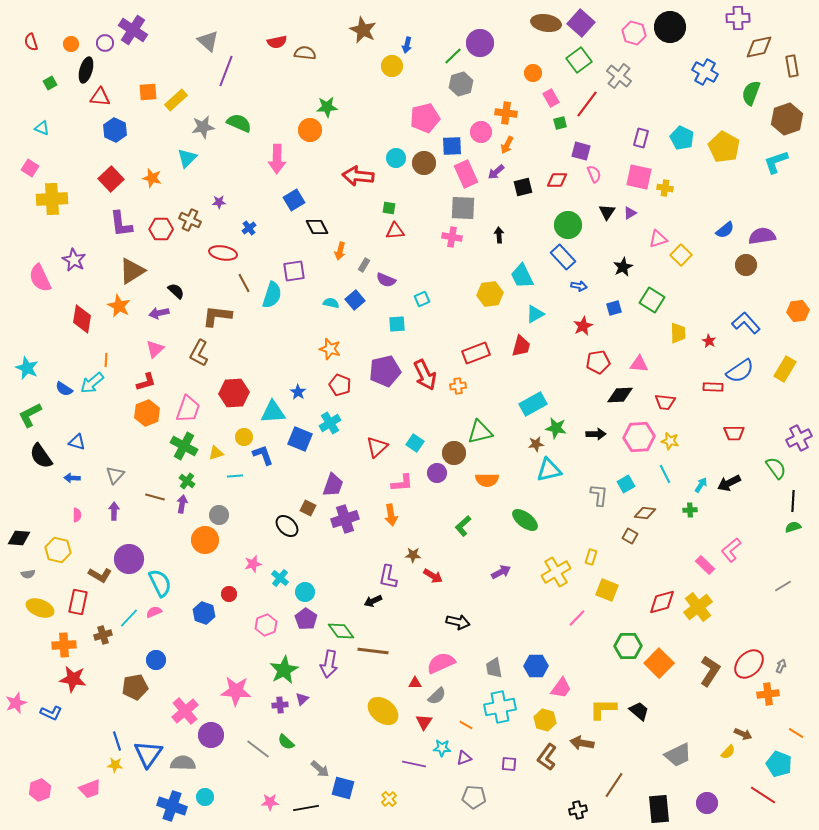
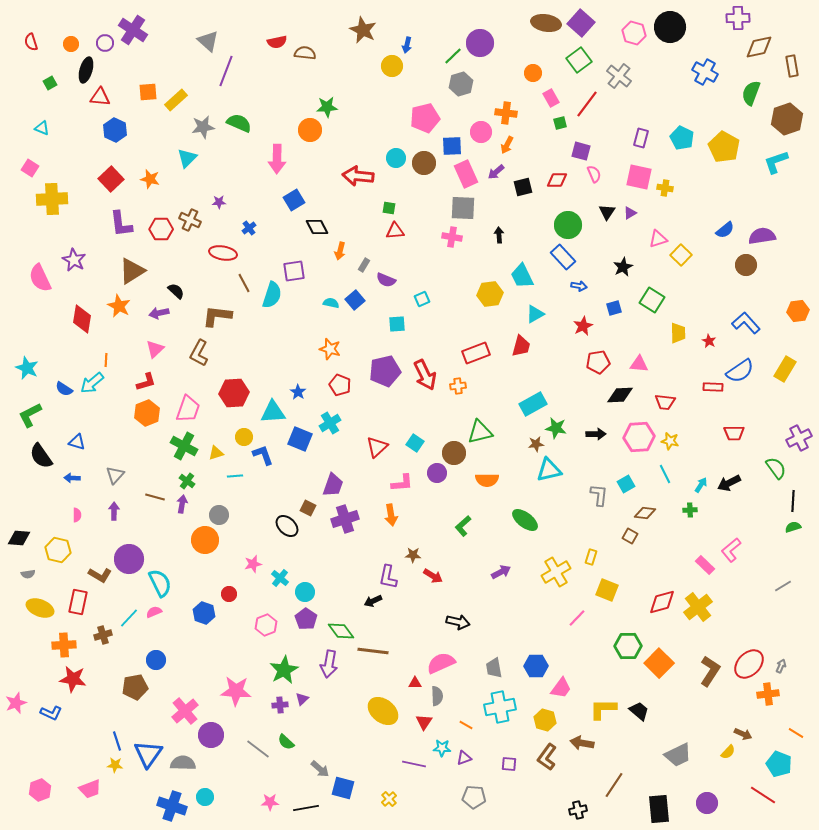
orange star at (152, 178): moved 2 px left, 1 px down
gray semicircle at (437, 696): rotated 48 degrees counterclockwise
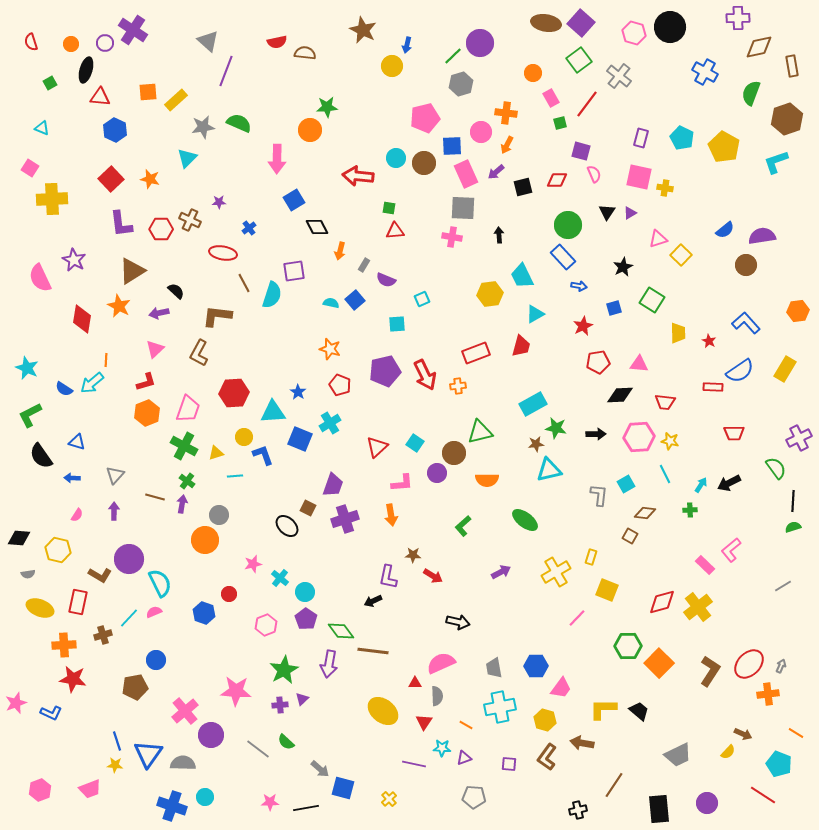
pink semicircle at (77, 515): rotated 32 degrees clockwise
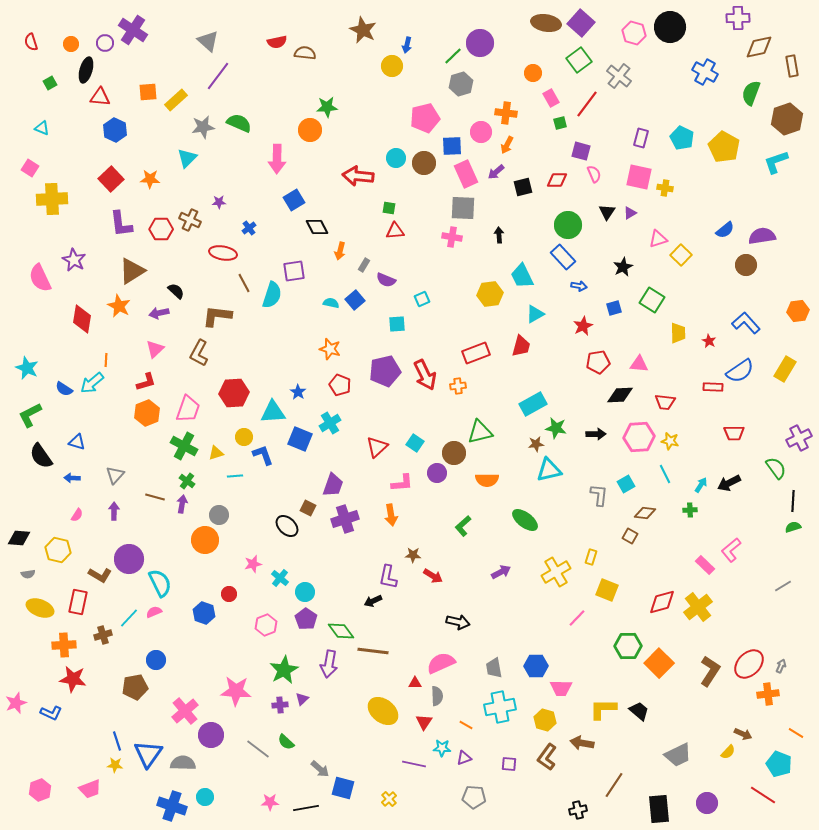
purple line at (226, 71): moved 8 px left, 5 px down; rotated 16 degrees clockwise
orange star at (150, 179): rotated 12 degrees counterclockwise
pink trapezoid at (561, 688): rotated 55 degrees clockwise
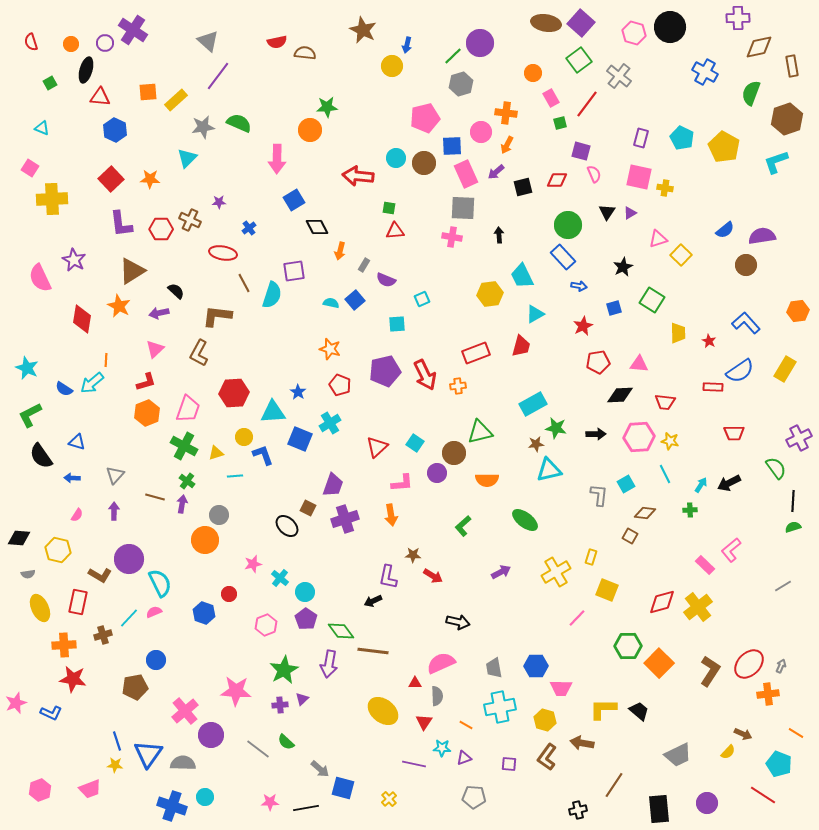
yellow ellipse at (40, 608): rotated 44 degrees clockwise
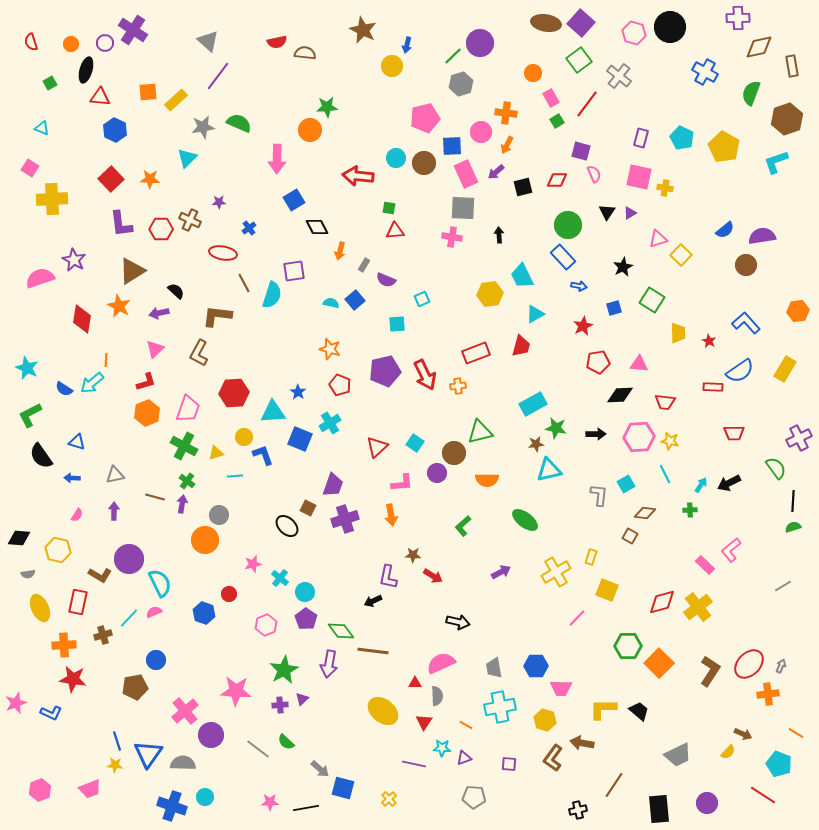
green square at (560, 123): moved 3 px left, 2 px up; rotated 16 degrees counterclockwise
pink semicircle at (40, 278): rotated 96 degrees clockwise
gray triangle at (115, 475): rotated 36 degrees clockwise
brown L-shape at (547, 757): moved 6 px right, 1 px down
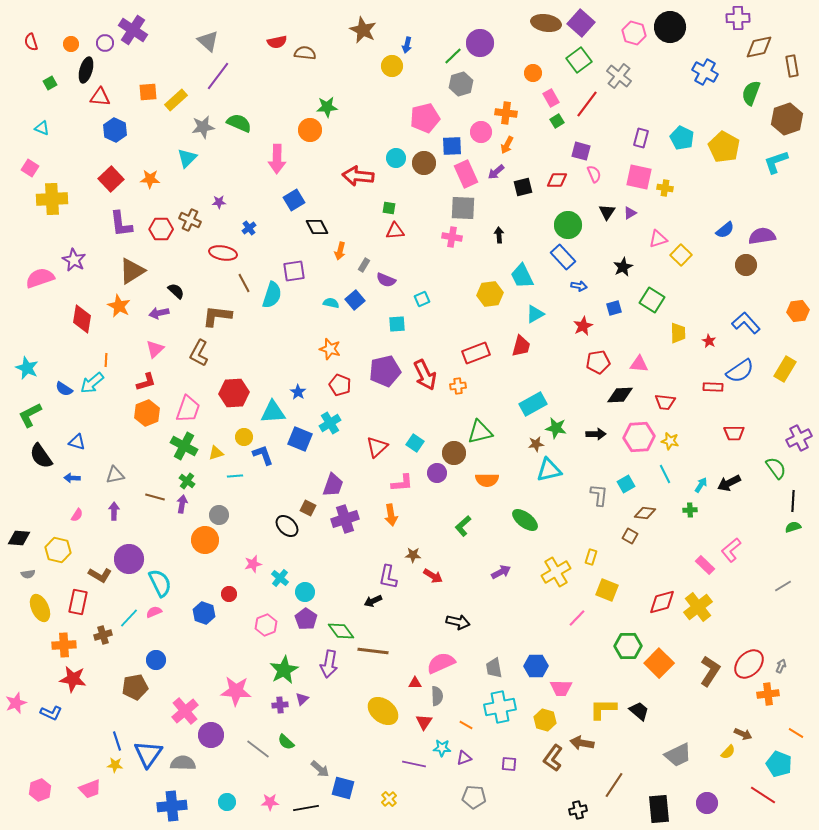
cyan circle at (205, 797): moved 22 px right, 5 px down
blue cross at (172, 806): rotated 24 degrees counterclockwise
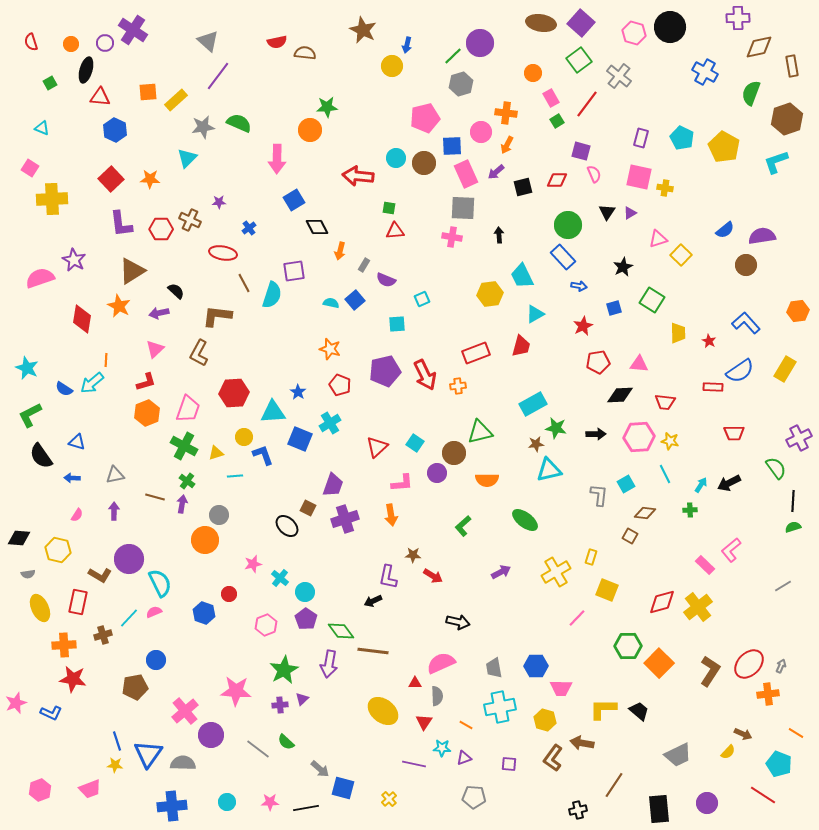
brown ellipse at (546, 23): moved 5 px left
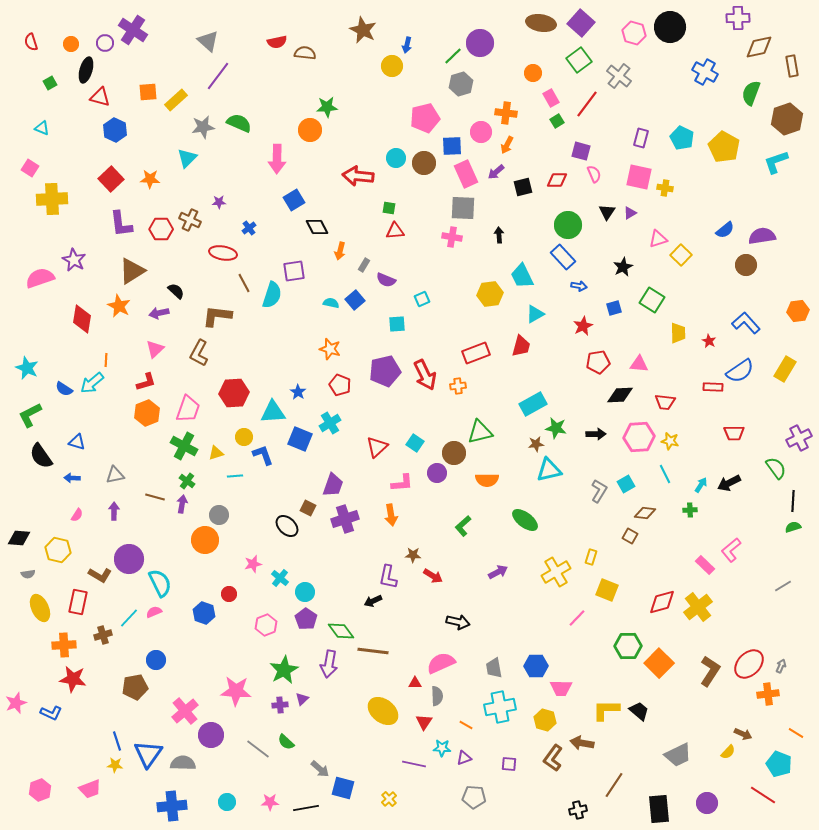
red triangle at (100, 97): rotated 10 degrees clockwise
gray L-shape at (599, 495): moved 4 px up; rotated 25 degrees clockwise
purple arrow at (501, 572): moved 3 px left
yellow L-shape at (603, 709): moved 3 px right, 1 px down
